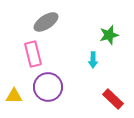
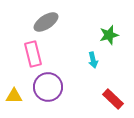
cyan arrow: rotated 14 degrees counterclockwise
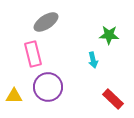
green star: rotated 18 degrees clockwise
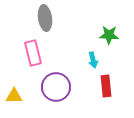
gray ellipse: moved 1 px left, 4 px up; rotated 65 degrees counterclockwise
pink rectangle: moved 1 px up
purple circle: moved 8 px right
red rectangle: moved 7 px left, 13 px up; rotated 40 degrees clockwise
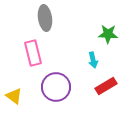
green star: moved 1 px left, 1 px up
red rectangle: rotated 65 degrees clockwise
yellow triangle: rotated 36 degrees clockwise
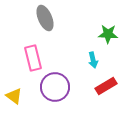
gray ellipse: rotated 15 degrees counterclockwise
pink rectangle: moved 5 px down
purple circle: moved 1 px left
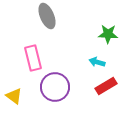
gray ellipse: moved 2 px right, 2 px up
cyan arrow: moved 4 px right, 2 px down; rotated 119 degrees clockwise
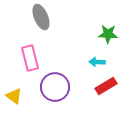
gray ellipse: moved 6 px left, 1 px down
pink rectangle: moved 3 px left
cyan arrow: rotated 14 degrees counterclockwise
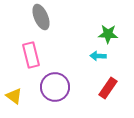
pink rectangle: moved 1 px right, 3 px up
cyan arrow: moved 1 px right, 6 px up
red rectangle: moved 2 px right, 2 px down; rotated 25 degrees counterclockwise
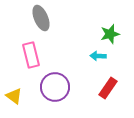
gray ellipse: moved 1 px down
green star: moved 2 px right; rotated 18 degrees counterclockwise
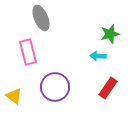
pink rectangle: moved 3 px left, 3 px up
